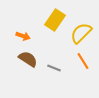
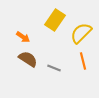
orange arrow: moved 1 px down; rotated 16 degrees clockwise
orange line: rotated 18 degrees clockwise
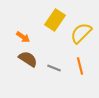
orange line: moved 3 px left, 5 px down
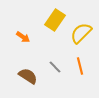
brown semicircle: moved 17 px down
gray line: moved 1 px right, 1 px up; rotated 24 degrees clockwise
